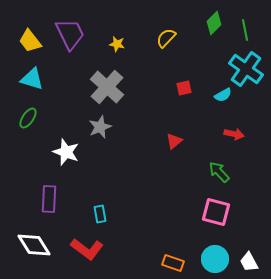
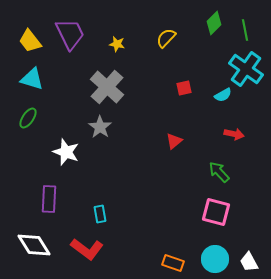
gray star: rotated 15 degrees counterclockwise
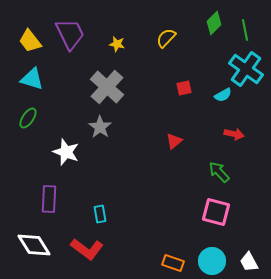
cyan circle: moved 3 px left, 2 px down
